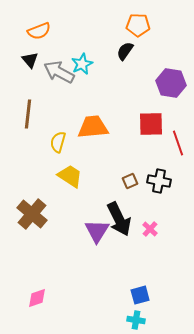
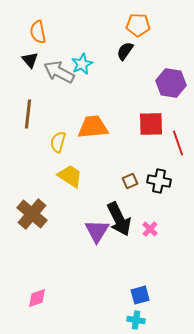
orange semicircle: moved 1 px left, 1 px down; rotated 100 degrees clockwise
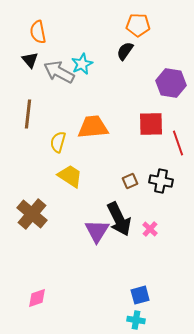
black cross: moved 2 px right
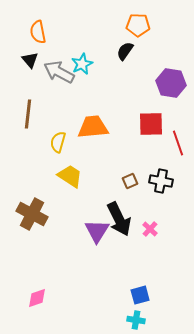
brown cross: rotated 12 degrees counterclockwise
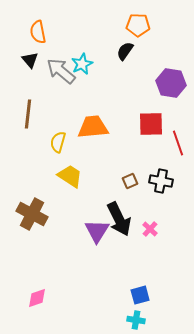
gray arrow: moved 2 px right, 1 px up; rotated 12 degrees clockwise
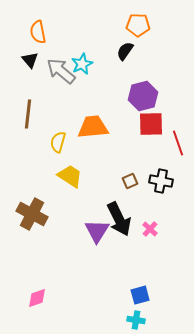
purple hexagon: moved 28 px left, 13 px down; rotated 24 degrees counterclockwise
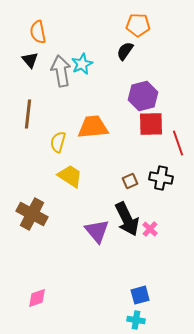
gray arrow: rotated 40 degrees clockwise
black cross: moved 3 px up
black arrow: moved 8 px right
purple triangle: rotated 12 degrees counterclockwise
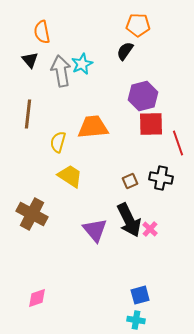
orange semicircle: moved 4 px right
black arrow: moved 2 px right, 1 px down
purple triangle: moved 2 px left, 1 px up
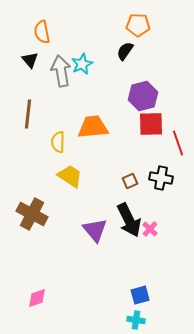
yellow semicircle: rotated 15 degrees counterclockwise
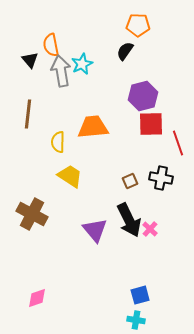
orange semicircle: moved 9 px right, 13 px down
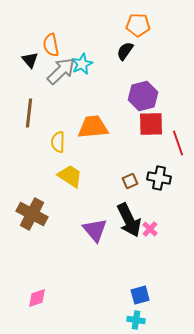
gray arrow: rotated 56 degrees clockwise
brown line: moved 1 px right, 1 px up
black cross: moved 2 px left
